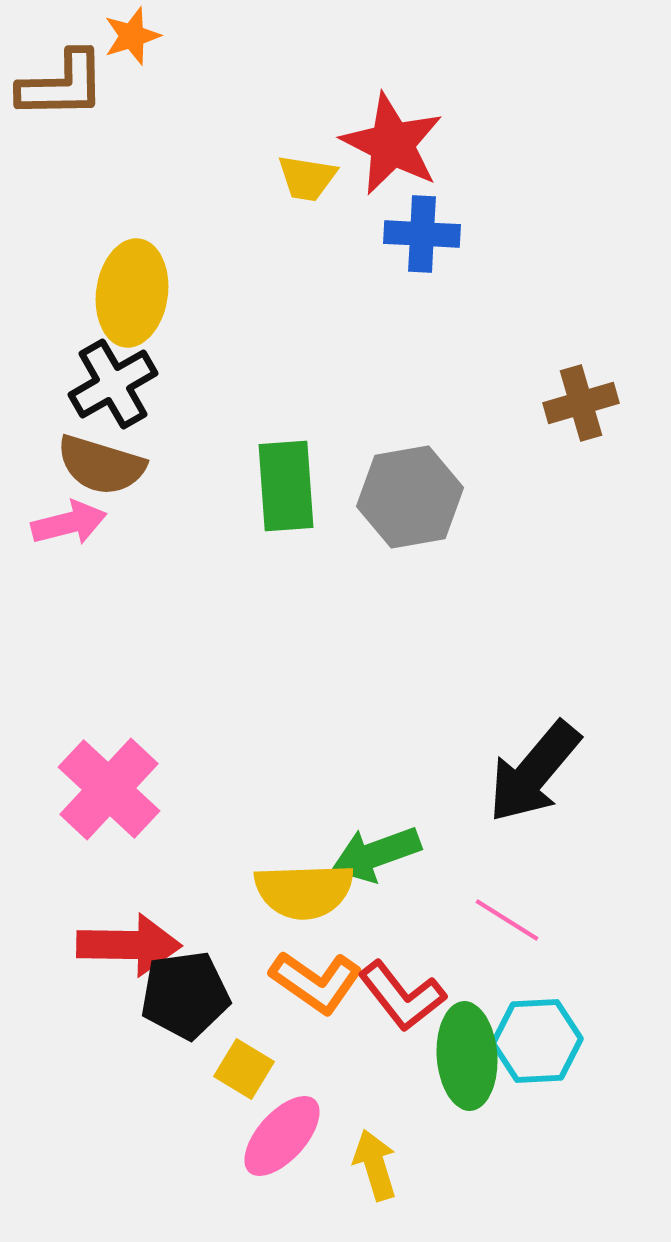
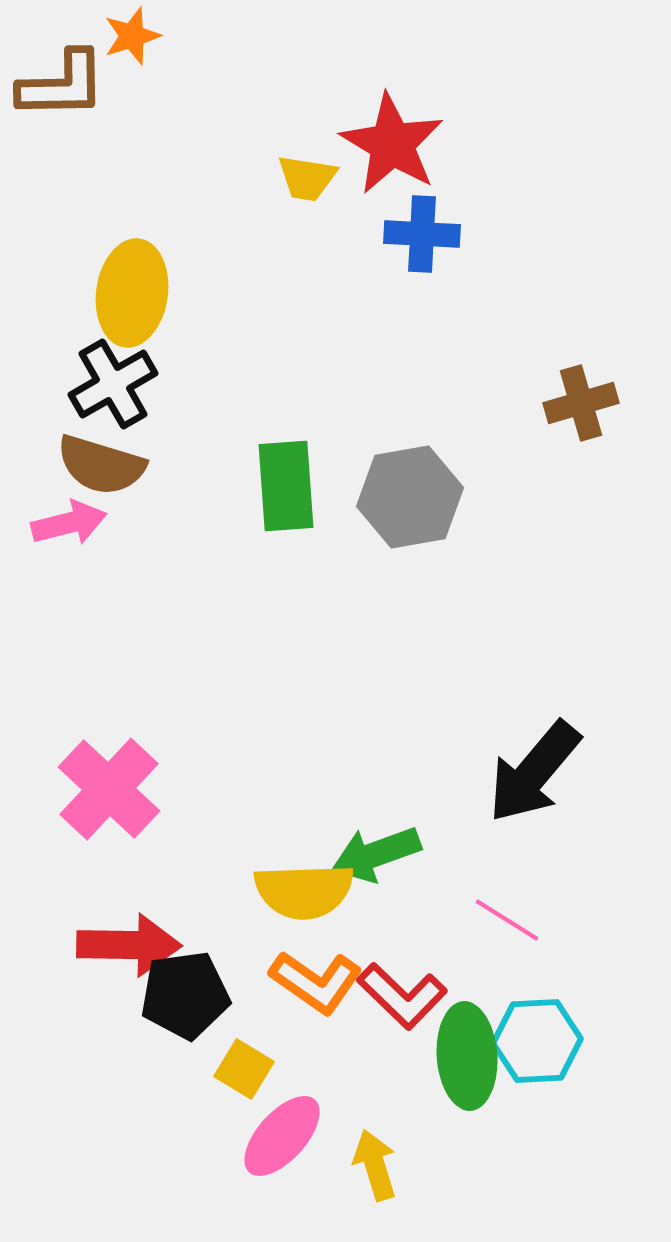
red star: rotated 4 degrees clockwise
red L-shape: rotated 8 degrees counterclockwise
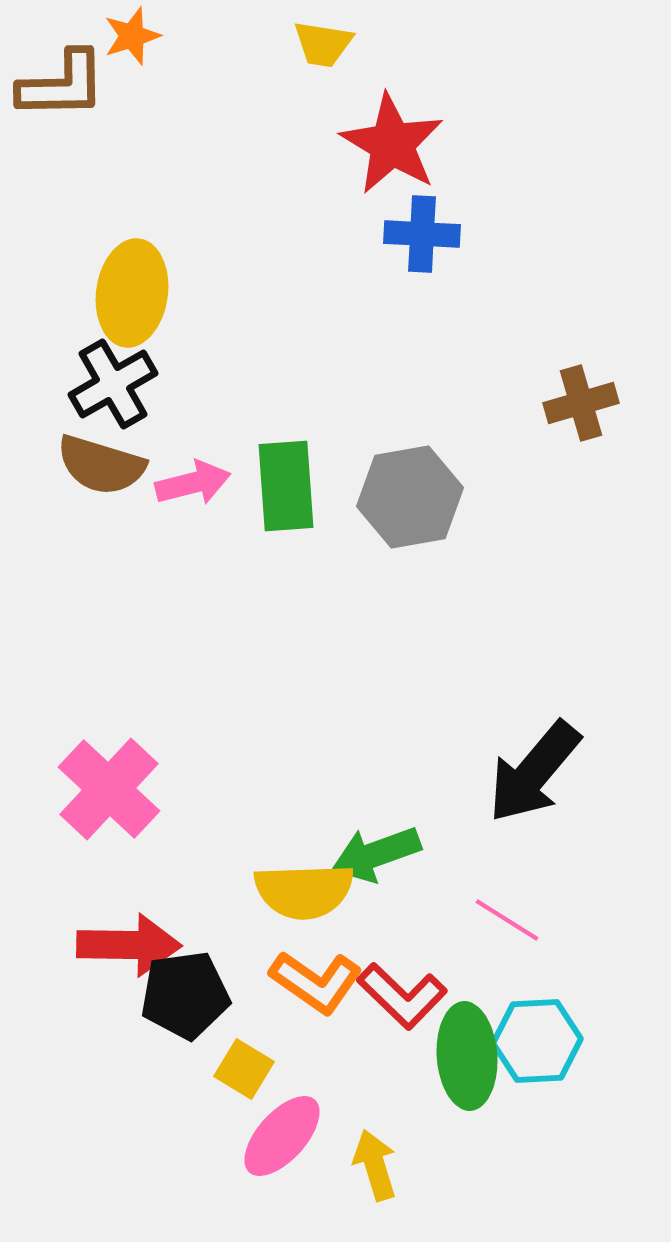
yellow trapezoid: moved 16 px right, 134 px up
pink arrow: moved 124 px right, 40 px up
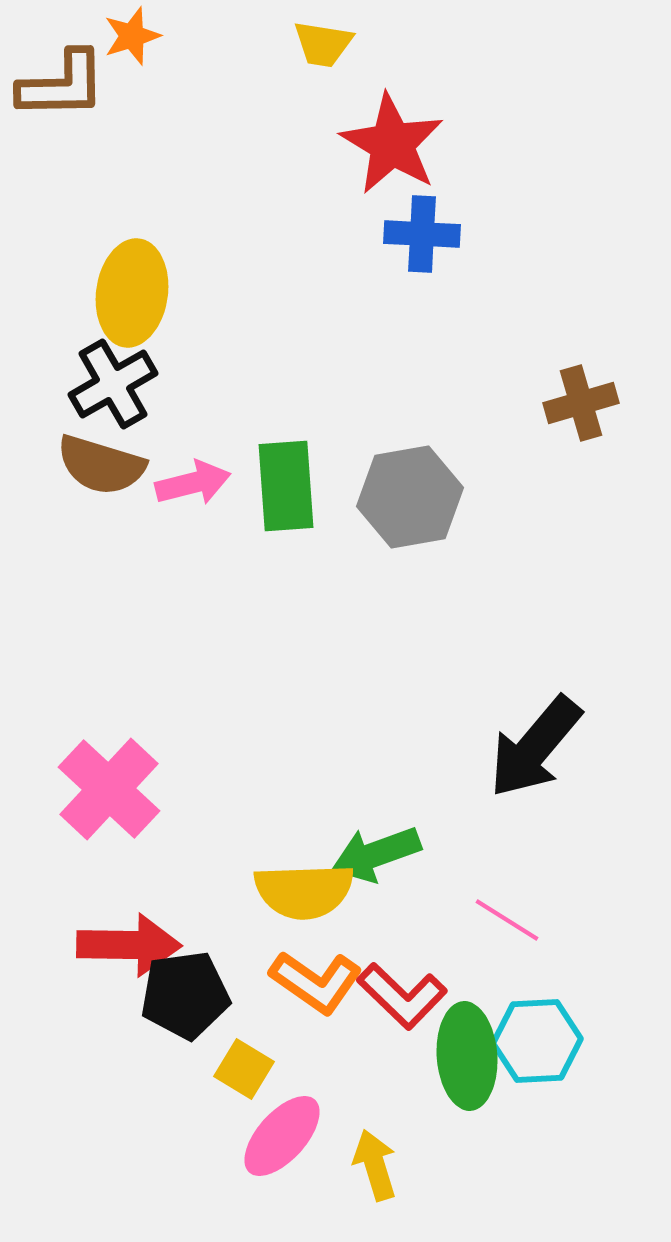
black arrow: moved 1 px right, 25 px up
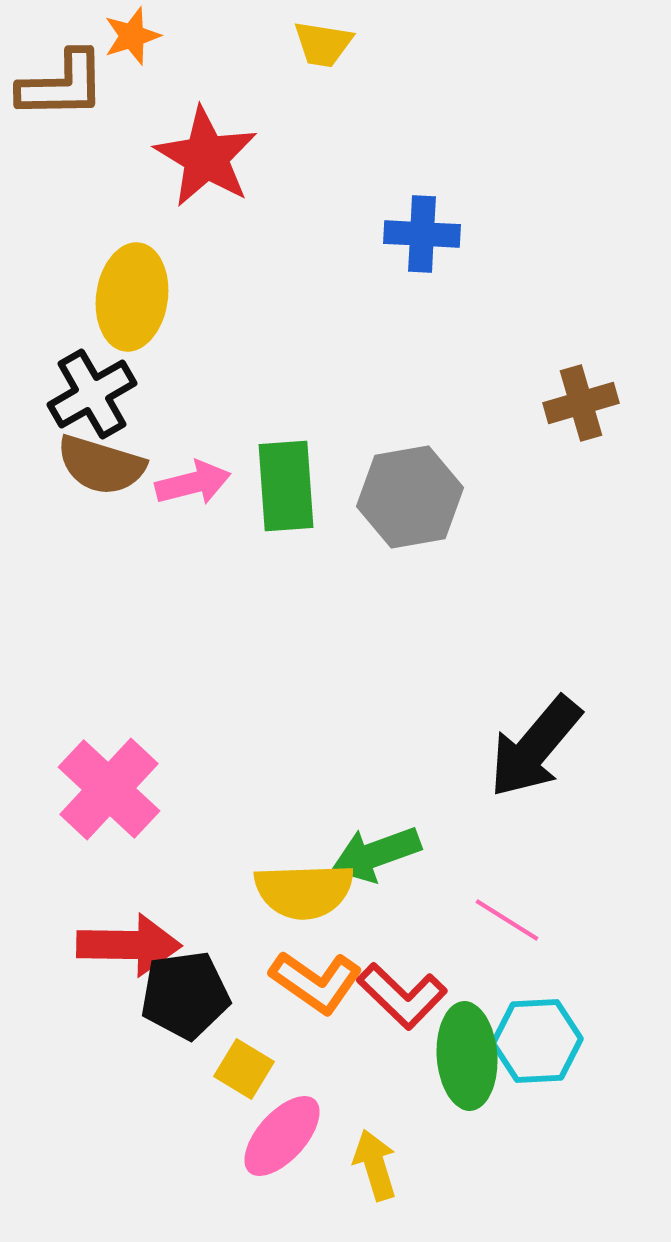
red star: moved 186 px left, 13 px down
yellow ellipse: moved 4 px down
black cross: moved 21 px left, 10 px down
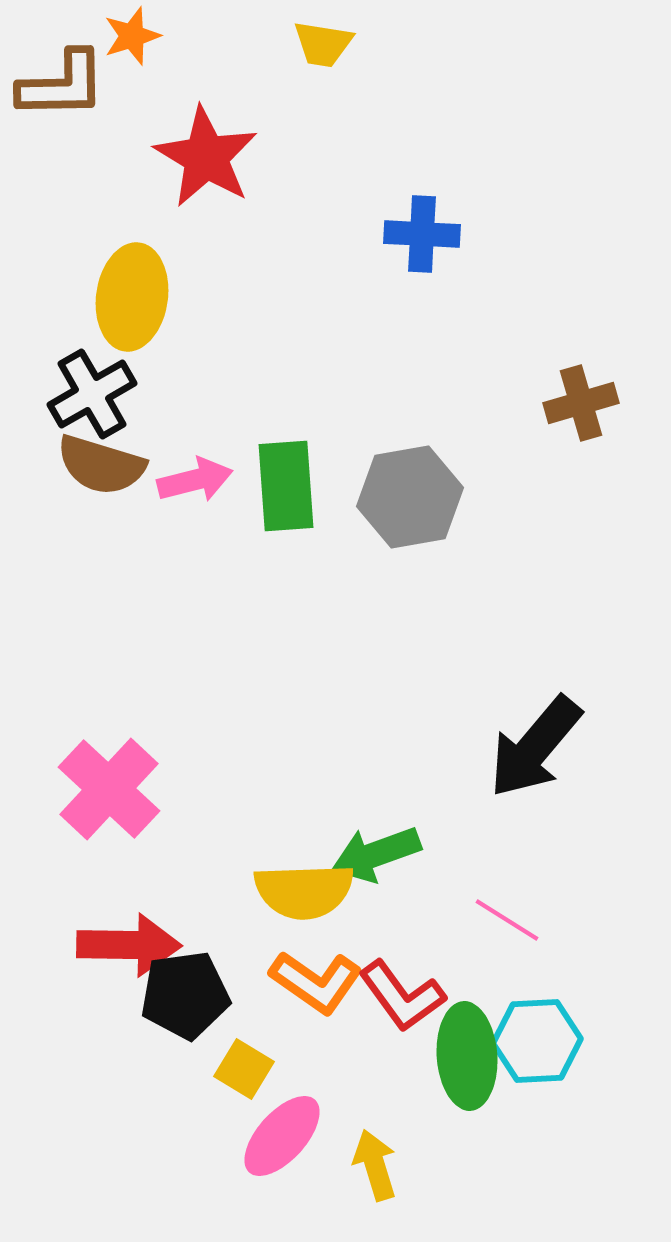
pink arrow: moved 2 px right, 3 px up
red L-shape: rotated 10 degrees clockwise
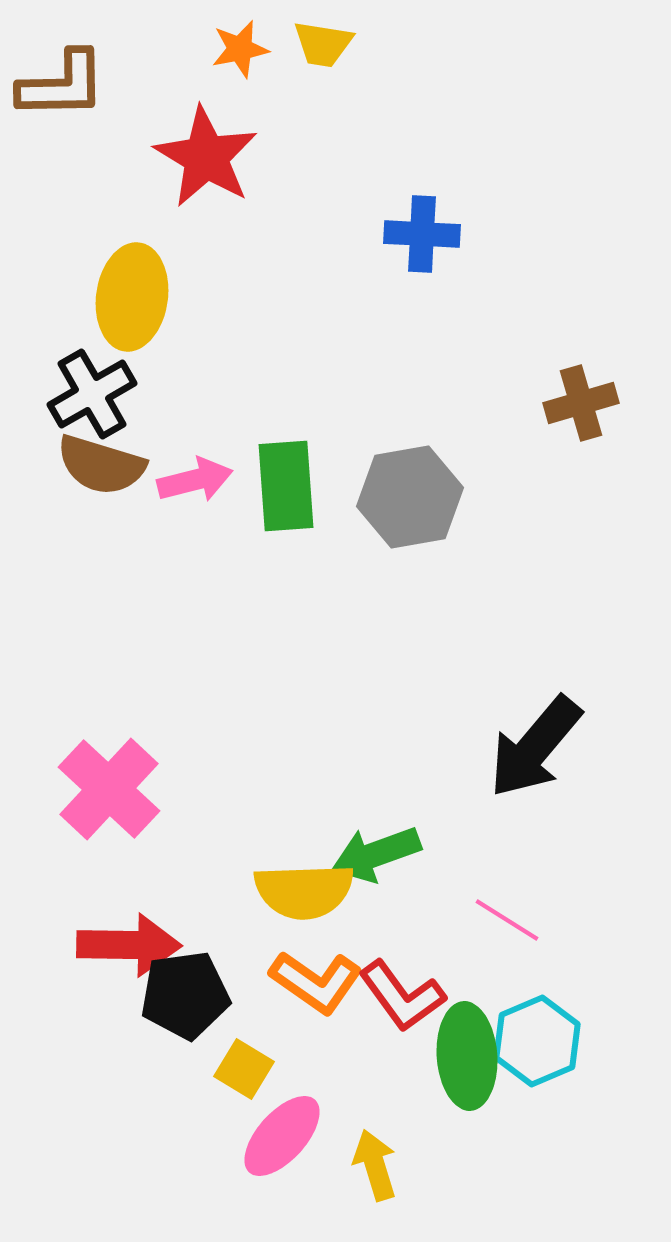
orange star: moved 108 px right, 13 px down; rotated 6 degrees clockwise
cyan hexagon: rotated 20 degrees counterclockwise
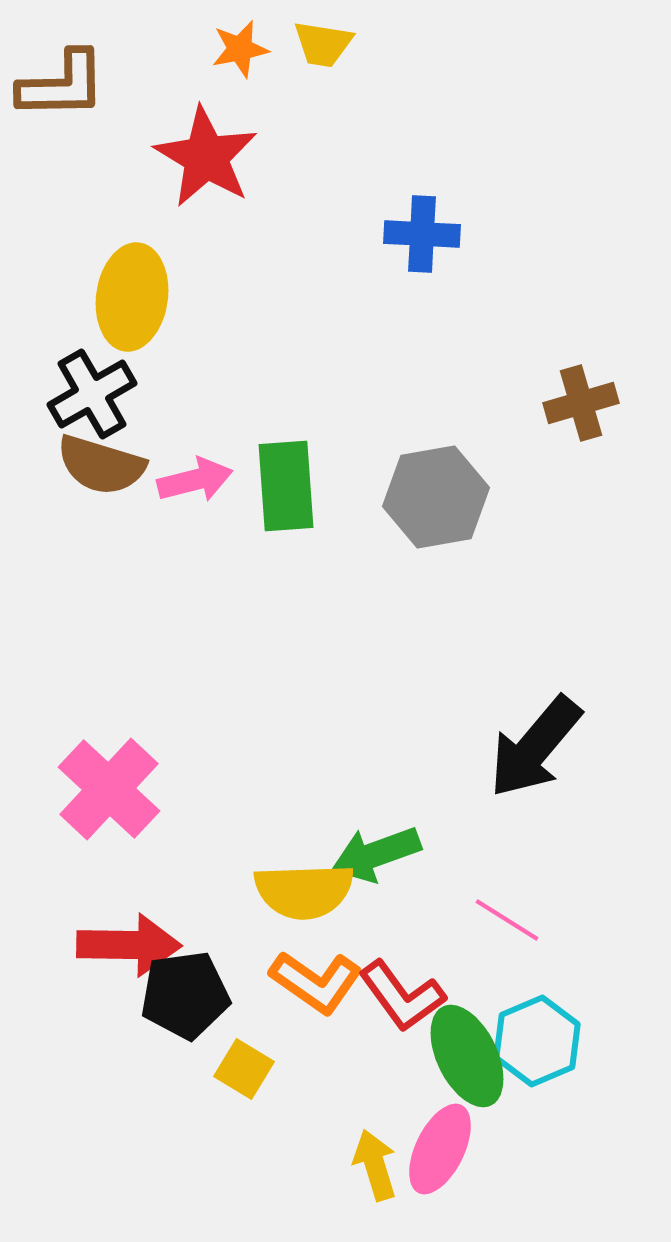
gray hexagon: moved 26 px right
green ellipse: rotated 22 degrees counterclockwise
pink ellipse: moved 158 px right, 13 px down; rotated 16 degrees counterclockwise
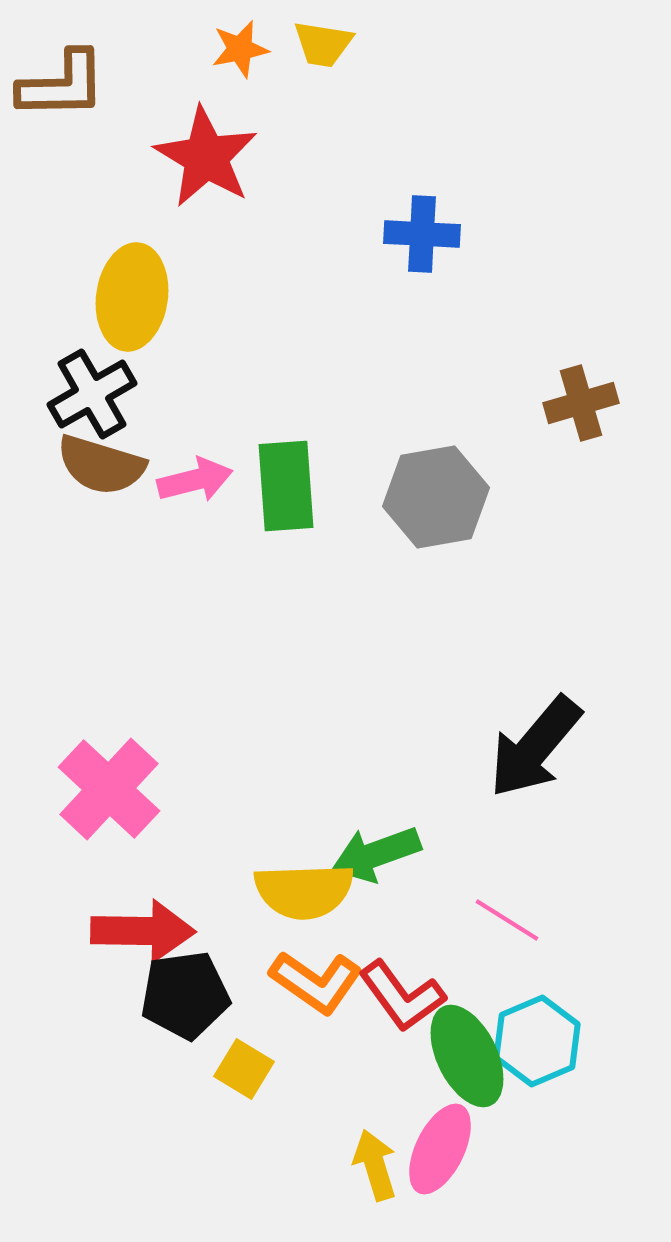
red arrow: moved 14 px right, 14 px up
